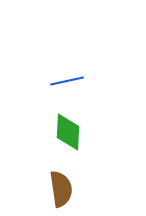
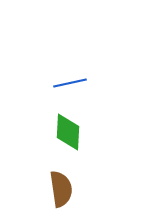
blue line: moved 3 px right, 2 px down
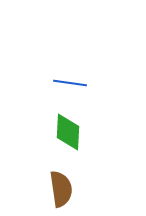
blue line: rotated 20 degrees clockwise
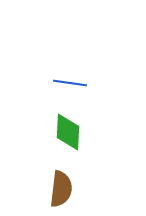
brown semicircle: rotated 15 degrees clockwise
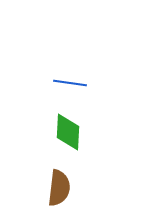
brown semicircle: moved 2 px left, 1 px up
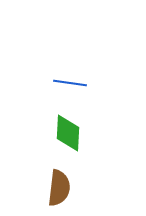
green diamond: moved 1 px down
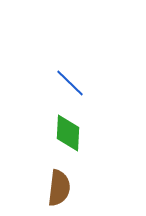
blue line: rotated 36 degrees clockwise
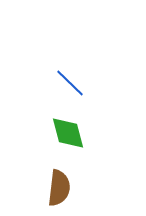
green diamond: rotated 18 degrees counterclockwise
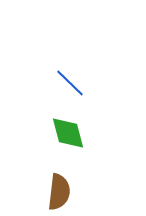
brown semicircle: moved 4 px down
